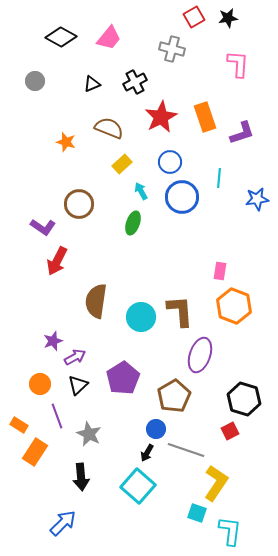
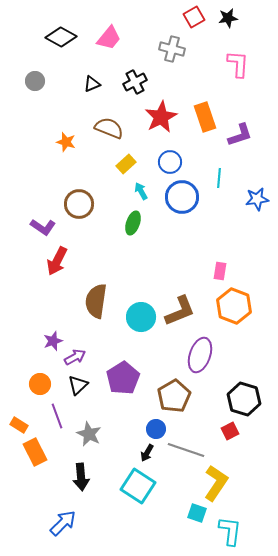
purple L-shape at (242, 133): moved 2 px left, 2 px down
yellow rectangle at (122, 164): moved 4 px right
brown L-shape at (180, 311): rotated 72 degrees clockwise
orange rectangle at (35, 452): rotated 60 degrees counterclockwise
cyan square at (138, 486): rotated 8 degrees counterclockwise
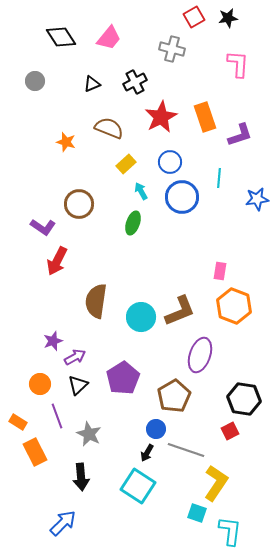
black diamond at (61, 37): rotated 28 degrees clockwise
black hexagon at (244, 399): rotated 8 degrees counterclockwise
orange rectangle at (19, 425): moved 1 px left, 3 px up
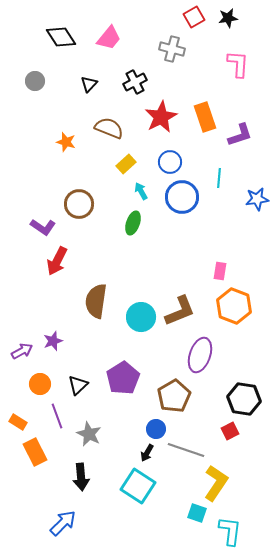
black triangle at (92, 84): moved 3 px left; rotated 24 degrees counterclockwise
purple arrow at (75, 357): moved 53 px left, 6 px up
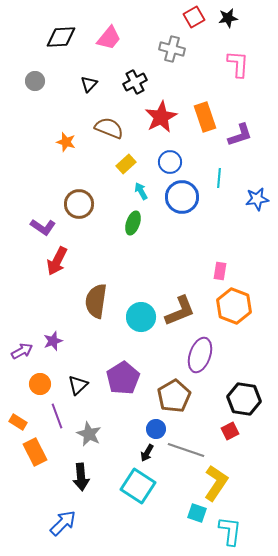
black diamond at (61, 37): rotated 60 degrees counterclockwise
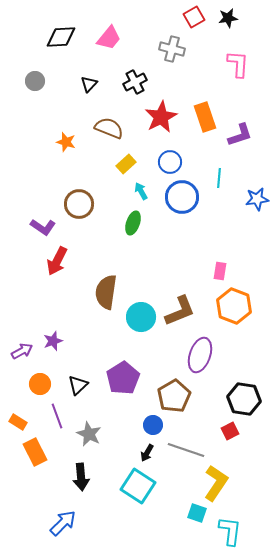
brown semicircle at (96, 301): moved 10 px right, 9 px up
blue circle at (156, 429): moved 3 px left, 4 px up
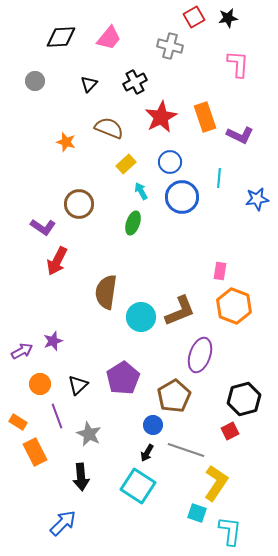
gray cross at (172, 49): moved 2 px left, 3 px up
purple L-shape at (240, 135): rotated 44 degrees clockwise
black hexagon at (244, 399): rotated 24 degrees counterclockwise
